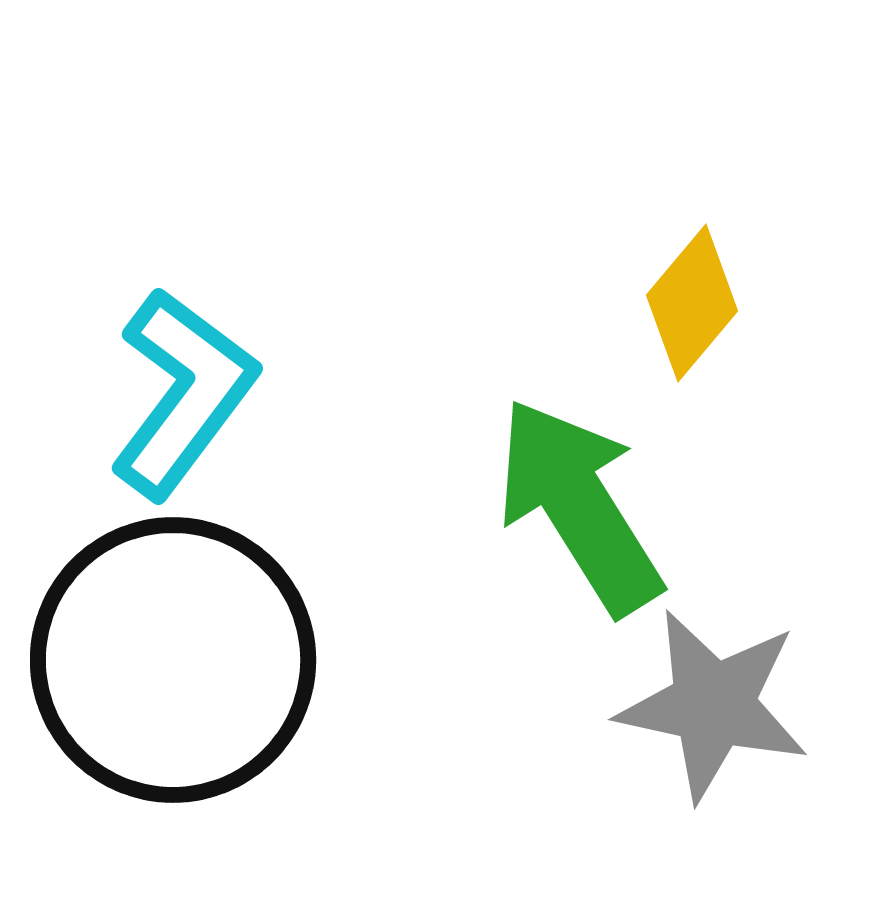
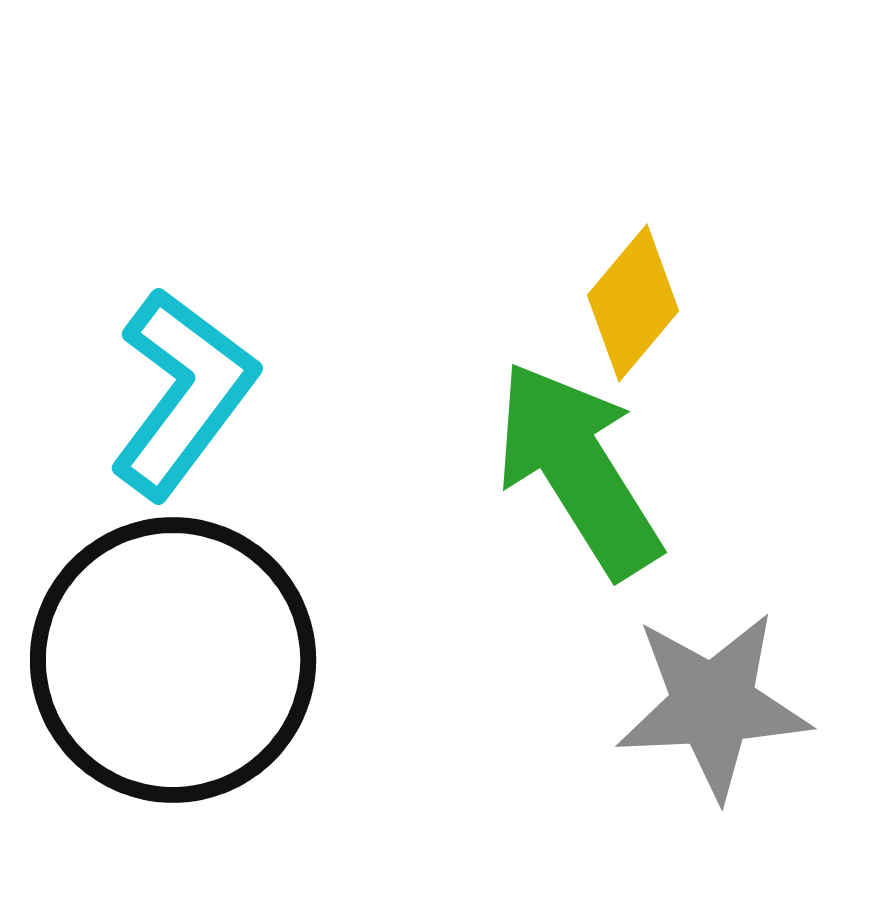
yellow diamond: moved 59 px left
green arrow: moved 1 px left, 37 px up
gray star: rotated 15 degrees counterclockwise
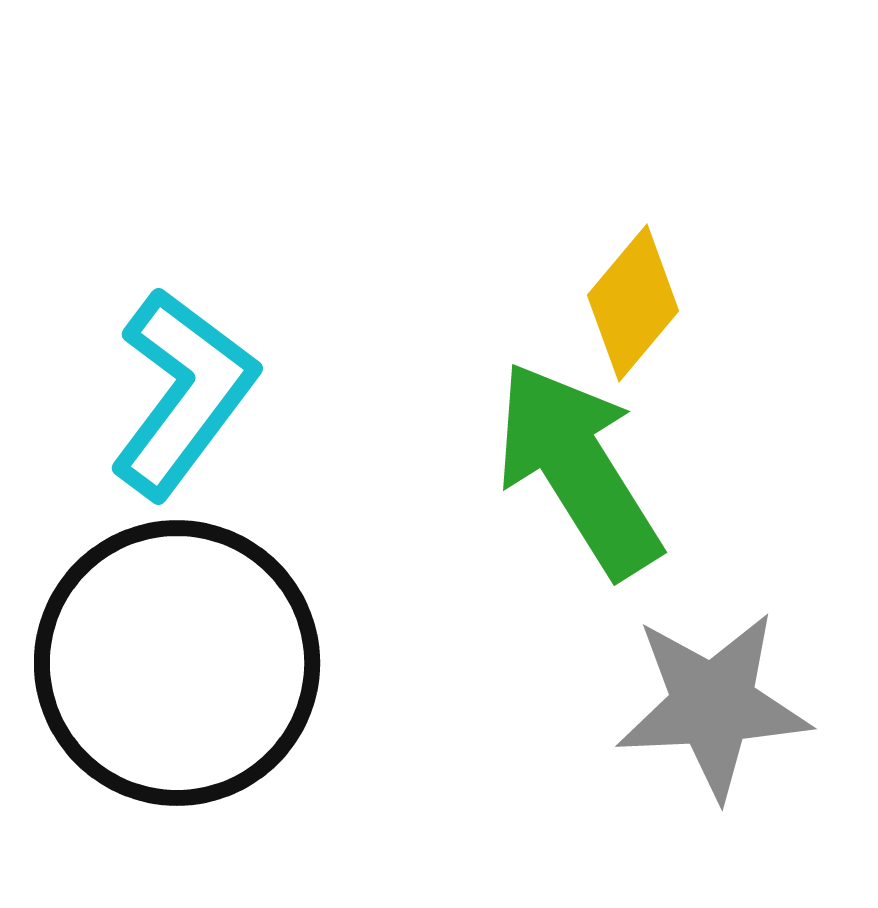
black circle: moved 4 px right, 3 px down
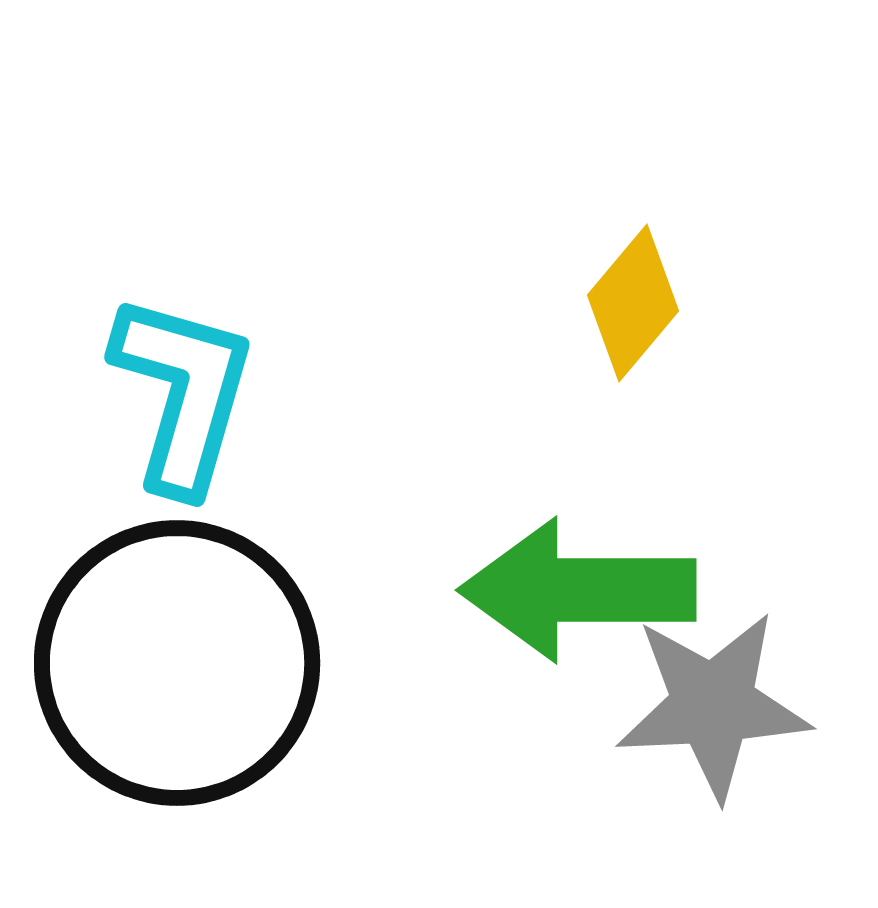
cyan L-shape: rotated 21 degrees counterclockwise
green arrow: moved 121 px down; rotated 58 degrees counterclockwise
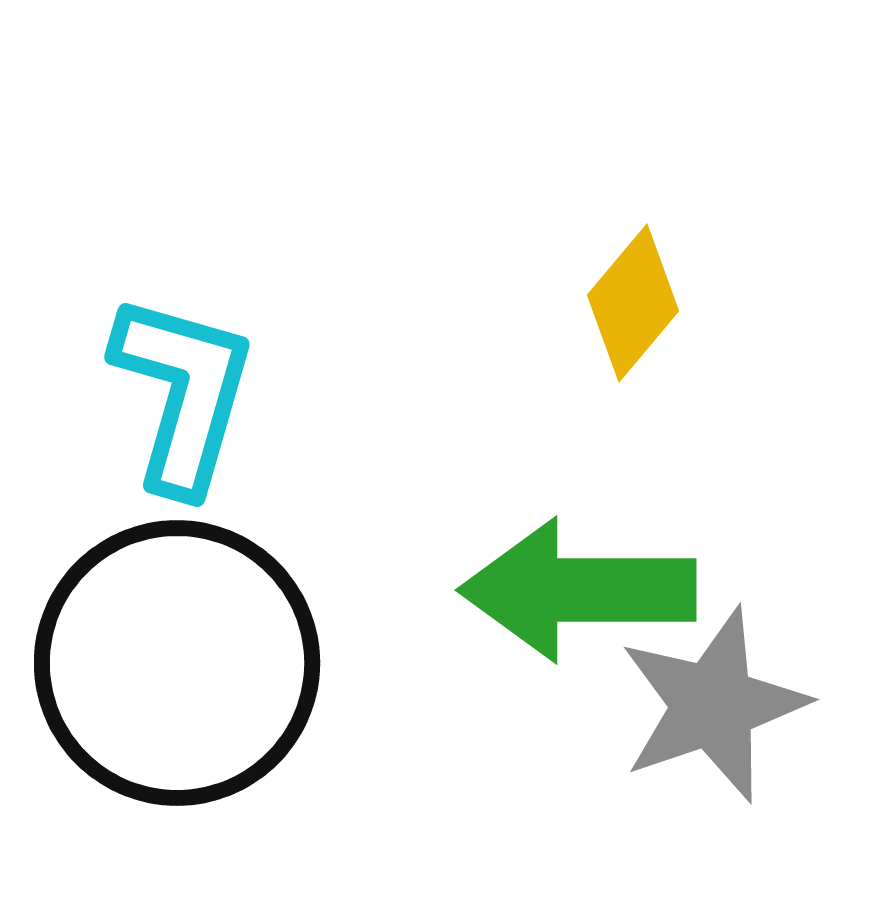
gray star: rotated 16 degrees counterclockwise
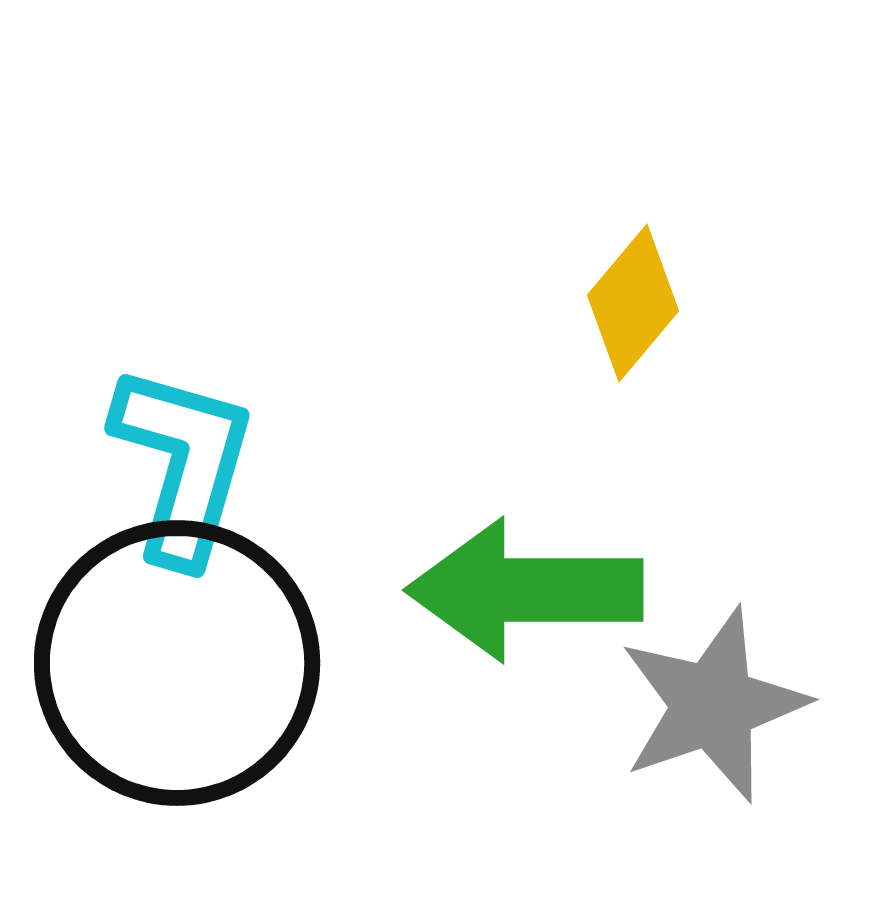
cyan L-shape: moved 71 px down
green arrow: moved 53 px left
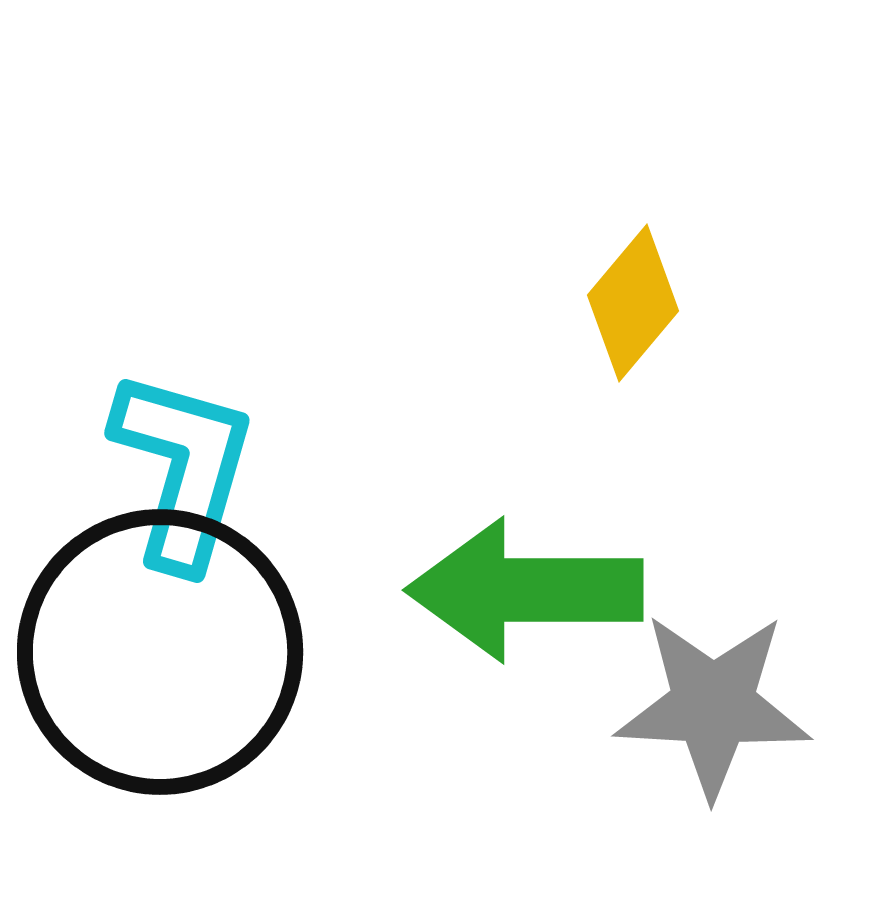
cyan L-shape: moved 5 px down
black circle: moved 17 px left, 11 px up
gray star: rotated 22 degrees clockwise
